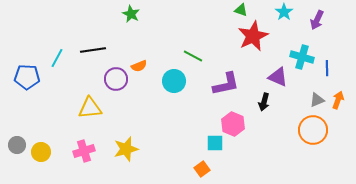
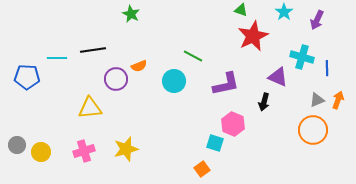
cyan line: rotated 60 degrees clockwise
cyan square: rotated 18 degrees clockwise
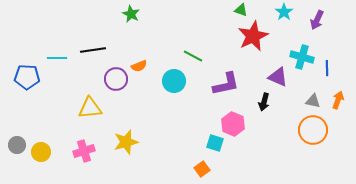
gray triangle: moved 4 px left, 1 px down; rotated 35 degrees clockwise
yellow star: moved 7 px up
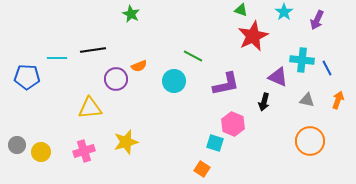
cyan cross: moved 3 px down; rotated 10 degrees counterclockwise
blue line: rotated 28 degrees counterclockwise
gray triangle: moved 6 px left, 1 px up
orange circle: moved 3 px left, 11 px down
orange square: rotated 21 degrees counterclockwise
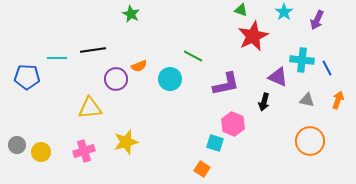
cyan circle: moved 4 px left, 2 px up
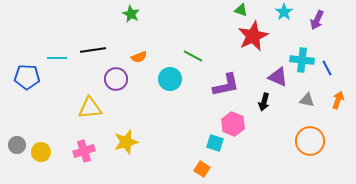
orange semicircle: moved 9 px up
purple L-shape: moved 1 px down
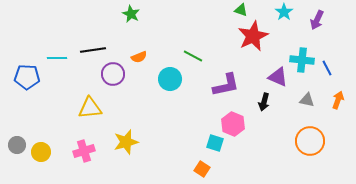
purple circle: moved 3 px left, 5 px up
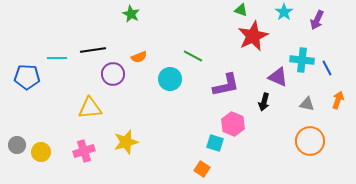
gray triangle: moved 4 px down
